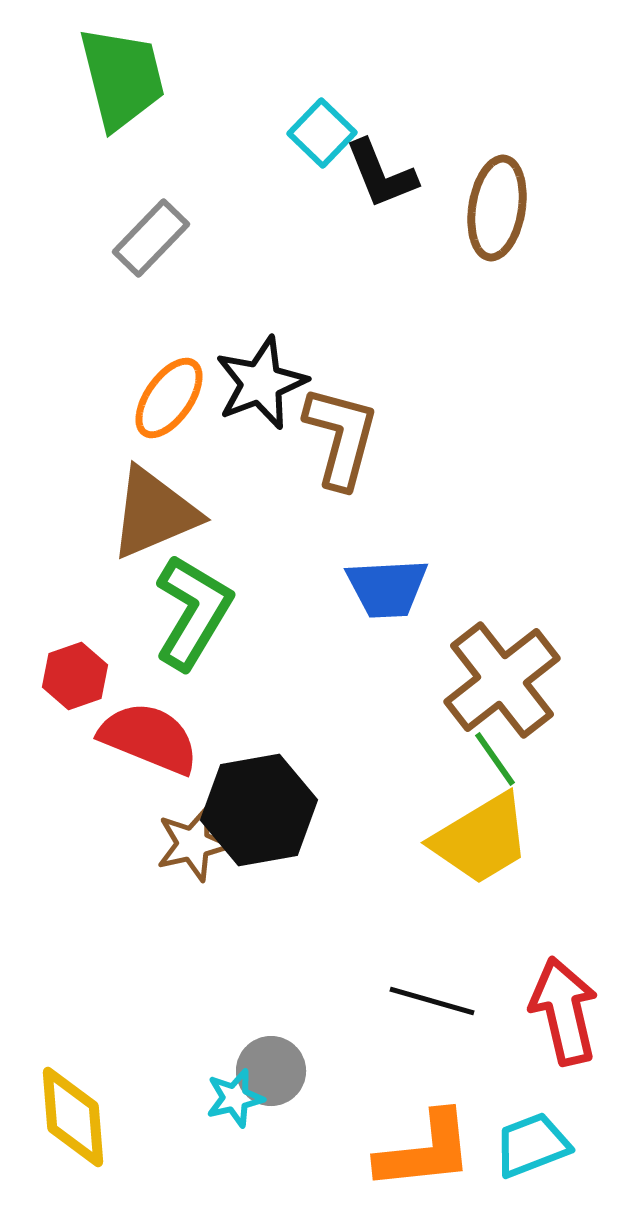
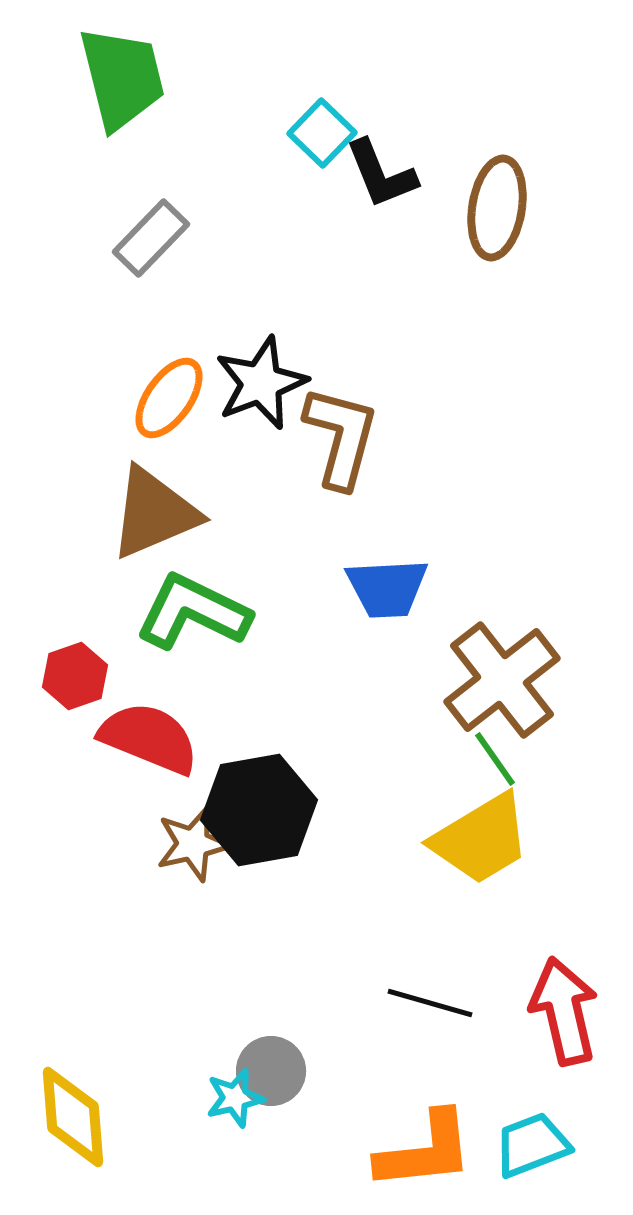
green L-shape: rotated 95 degrees counterclockwise
black line: moved 2 px left, 2 px down
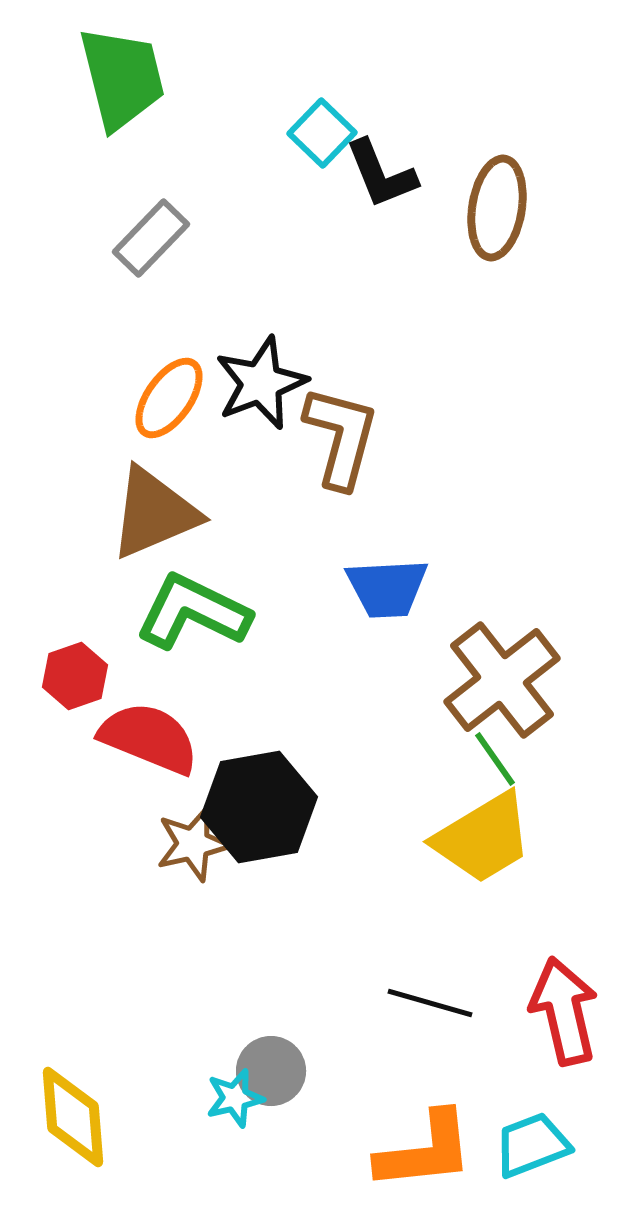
black hexagon: moved 3 px up
yellow trapezoid: moved 2 px right, 1 px up
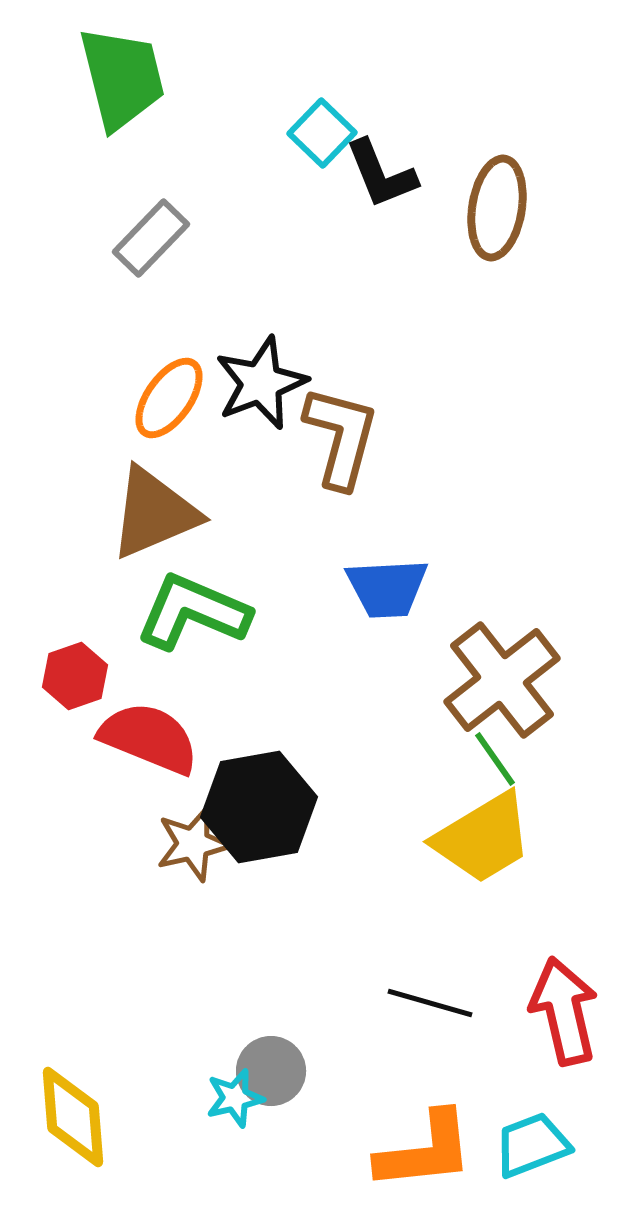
green L-shape: rotated 3 degrees counterclockwise
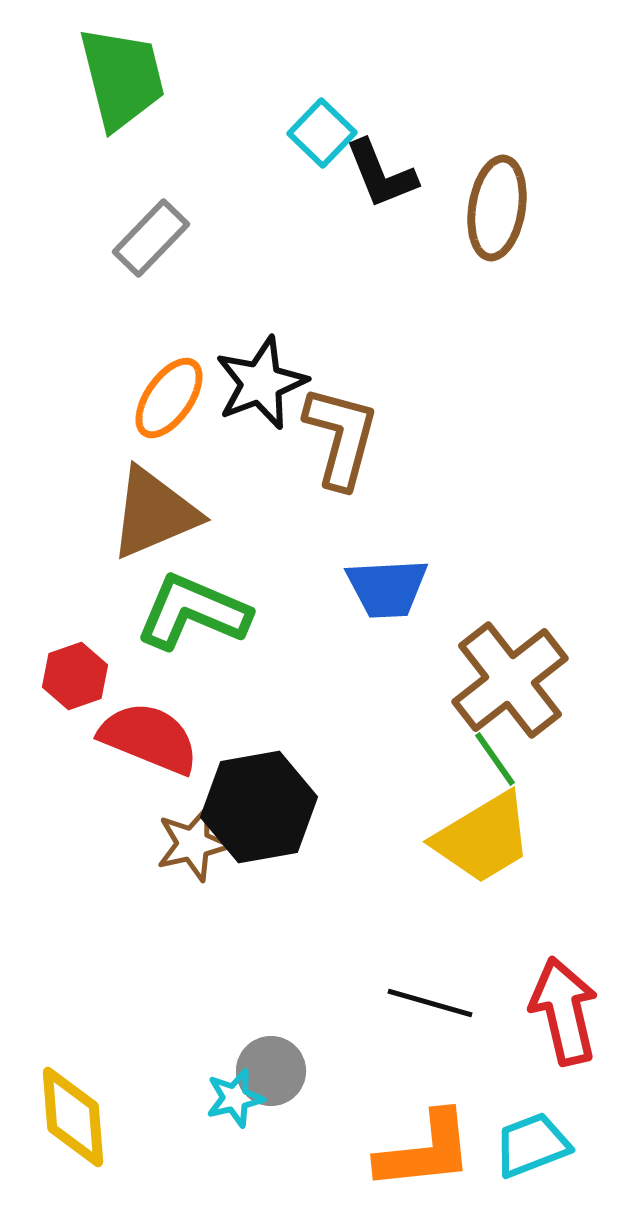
brown cross: moved 8 px right
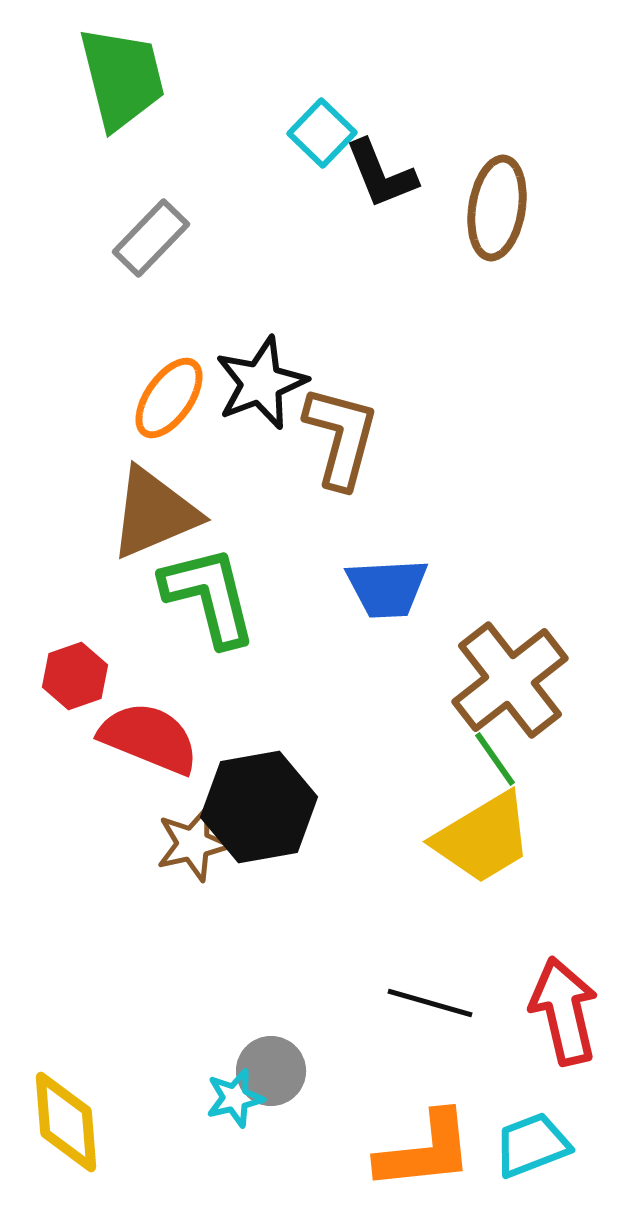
green L-shape: moved 16 px right, 16 px up; rotated 53 degrees clockwise
yellow diamond: moved 7 px left, 5 px down
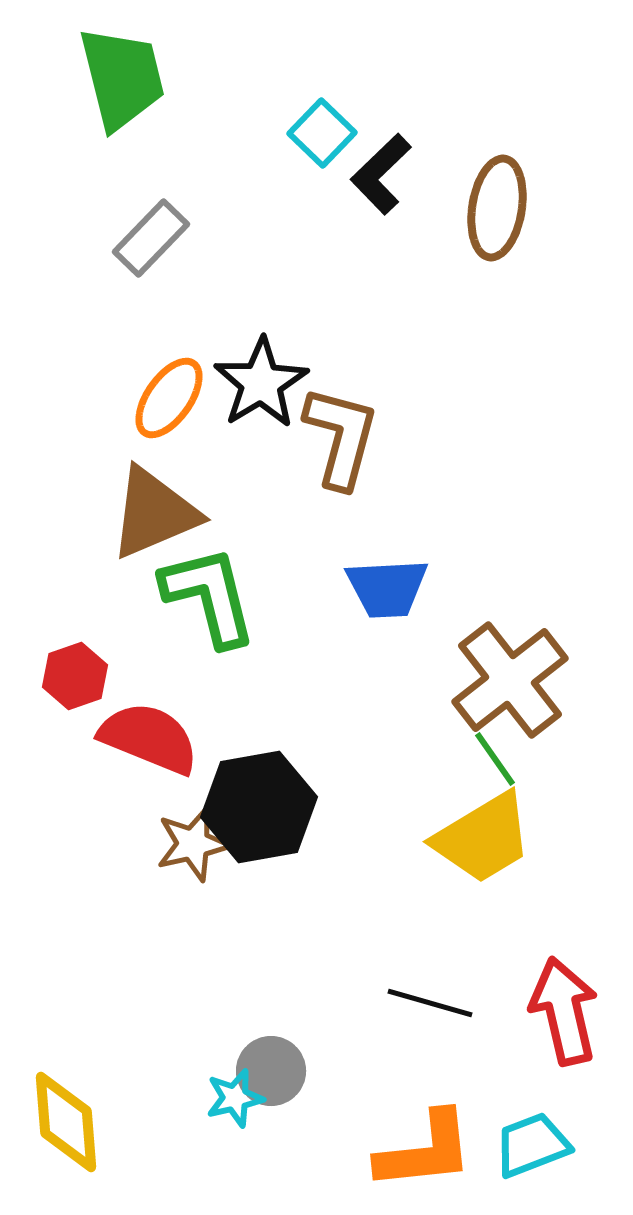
black L-shape: rotated 68 degrees clockwise
black star: rotated 10 degrees counterclockwise
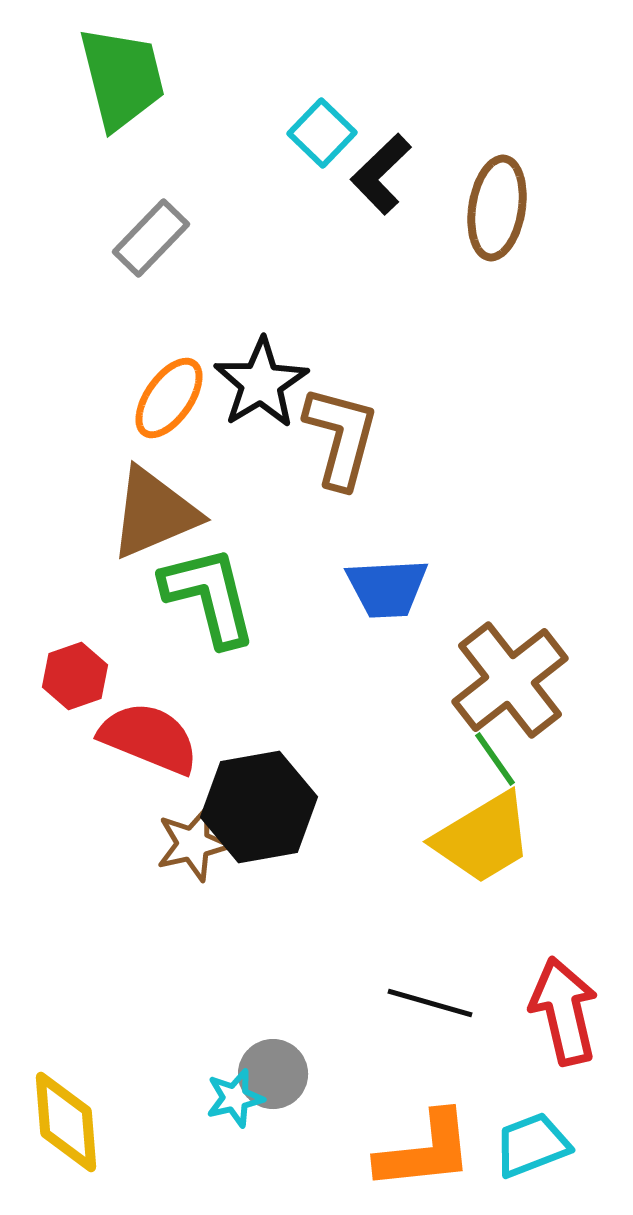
gray circle: moved 2 px right, 3 px down
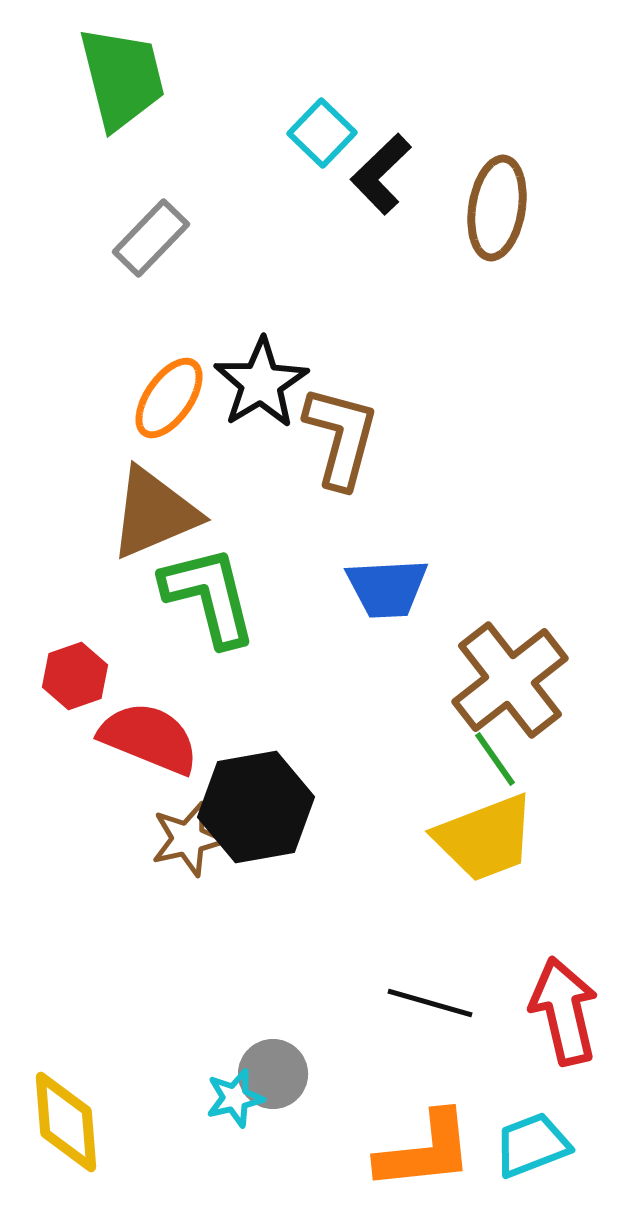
black hexagon: moved 3 px left
yellow trapezoid: moved 2 px right; rotated 10 degrees clockwise
brown star: moved 5 px left, 5 px up
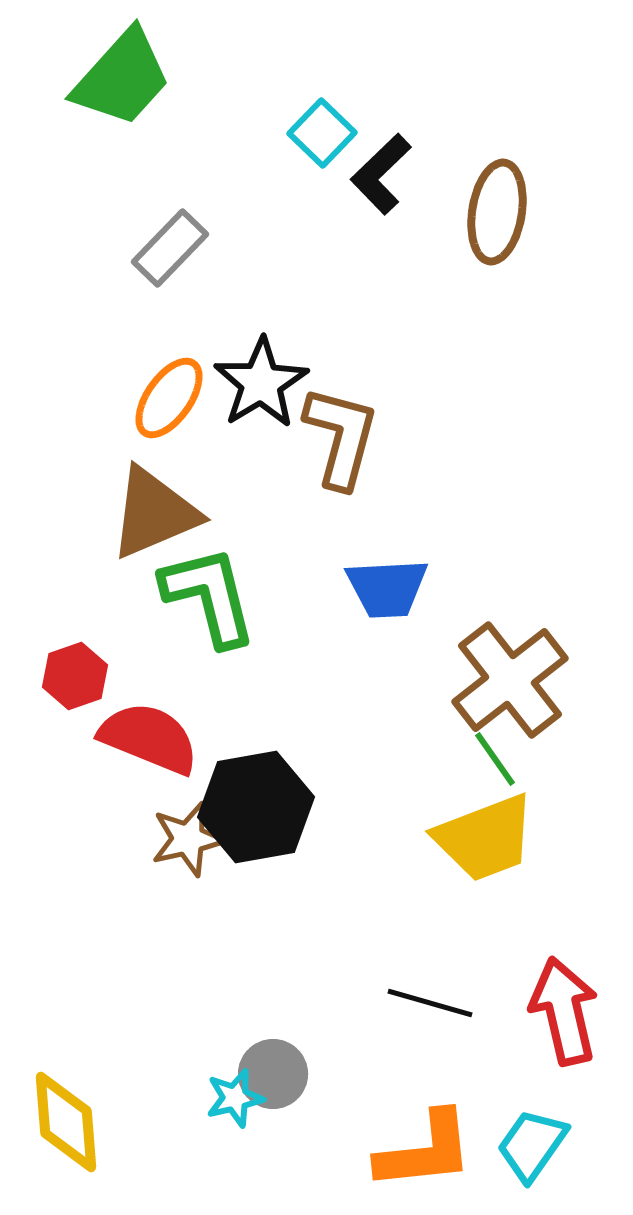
green trapezoid: rotated 56 degrees clockwise
brown ellipse: moved 4 px down
gray rectangle: moved 19 px right, 10 px down
cyan trapezoid: rotated 34 degrees counterclockwise
